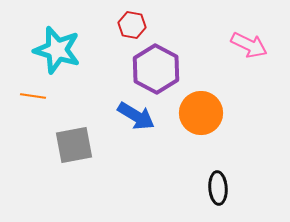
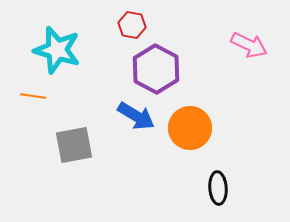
orange circle: moved 11 px left, 15 px down
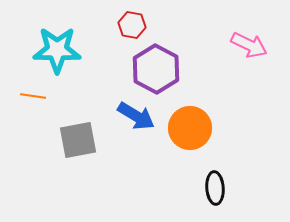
cyan star: rotated 15 degrees counterclockwise
gray square: moved 4 px right, 5 px up
black ellipse: moved 3 px left
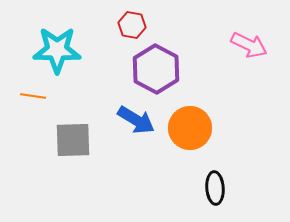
blue arrow: moved 4 px down
gray square: moved 5 px left; rotated 9 degrees clockwise
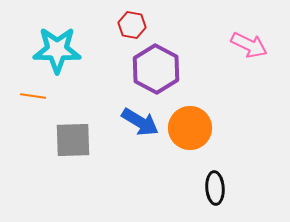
blue arrow: moved 4 px right, 2 px down
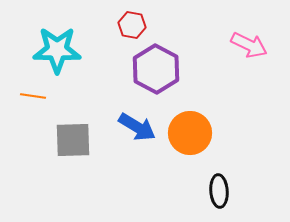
blue arrow: moved 3 px left, 5 px down
orange circle: moved 5 px down
black ellipse: moved 4 px right, 3 px down
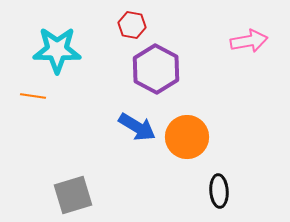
pink arrow: moved 4 px up; rotated 36 degrees counterclockwise
orange circle: moved 3 px left, 4 px down
gray square: moved 55 px down; rotated 15 degrees counterclockwise
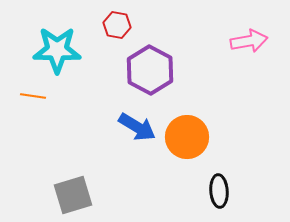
red hexagon: moved 15 px left
purple hexagon: moved 6 px left, 1 px down
